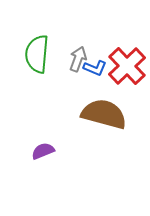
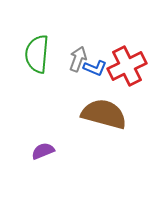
red cross: rotated 18 degrees clockwise
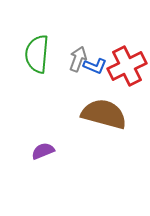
blue L-shape: moved 2 px up
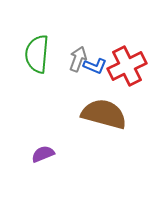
purple semicircle: moved 3 px down
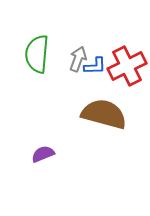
blue L-shape: rotated 25 degrees counterclockwise
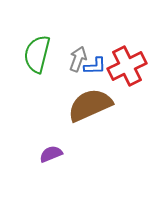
green semicircle: rotated 9 degrees clockwise
brown semicircle: moved 14 px left, 9 px up; rotated 39 degrees counterclockwise
purple semicircle: moved 8 px right
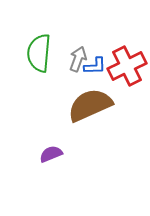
green semicircle: moved 2 px right, 1 px up; rotated 9 degrees counterclockwise
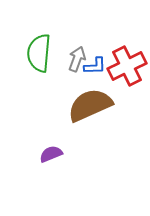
gray arrow: moved 1 px left
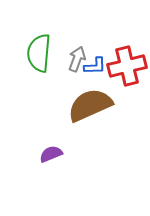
red cross: rotated 12 degrees clockwise
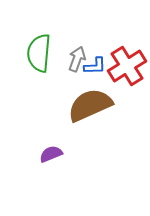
red cross: rotated 18 degrees counterclockwise
